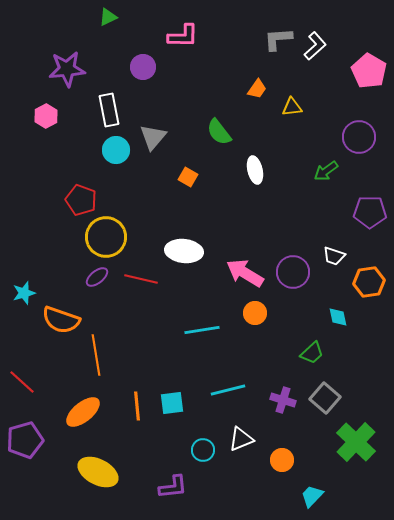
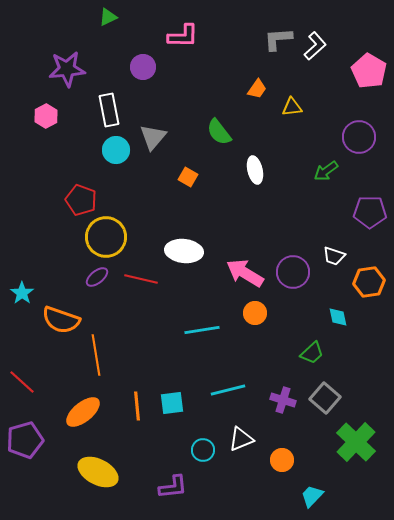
cyan star at (24, 293): moved 2 px left; rotated 20 degrees counterclockwise
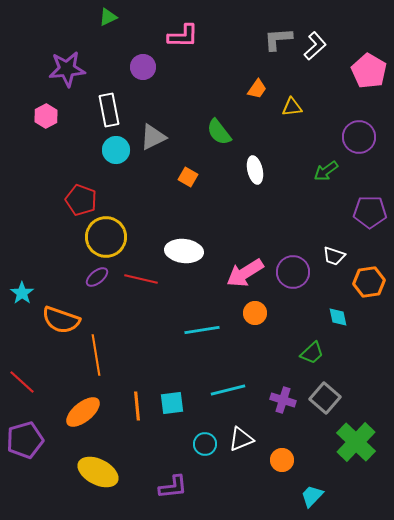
gray triangle at (153, 137): rotated 24 degrees clockwise
pink arrow at (245, 273): rotated 63 degrees counterclockwise
cyan circle at (203, 450): moved 2 px right, 6 px up
